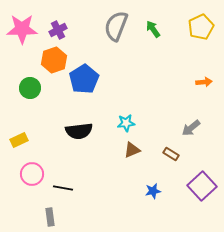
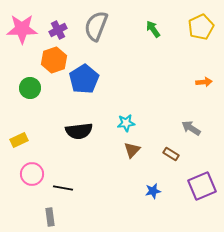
gray semicircle: moved 20 px left
gray arrow: rotated 72 degrees clockwise
brown triangle: rotated 24 degrees counterclockwise
purple square: rotated 20 degrees clockwise
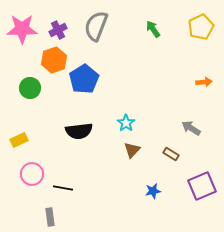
cyan star: rotated 30 degrees counterclockwise
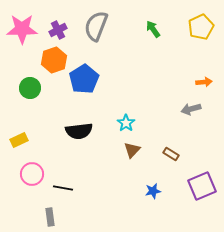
gray arrow: moved 19 px up; rotated 48 degrees counterclockwise
